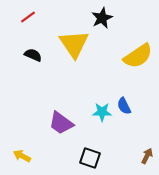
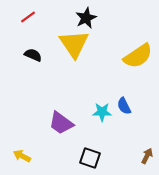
black star: moved 16 px left
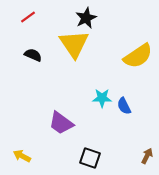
cyan star: moved 14 px up
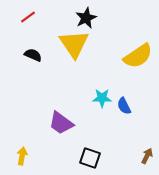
yellow arrow: rotated 72 degrees clockwise
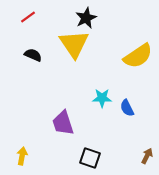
blue semicircle: moved 3 px right, 2 px down
purple trapezoid: moved 2 px right; rotated 36 degrees clockwise
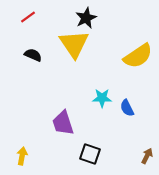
black square: moved 4 px up
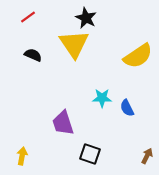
black star: rotated 20 degrees counterclockwise
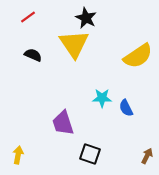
blue semicircle: moved 1 px left
yellow arrow: moved 4 px left, 1 px up
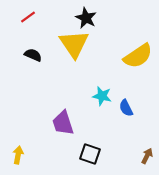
cyan star: moved 2 px up; rotated 12 degrees clockwise
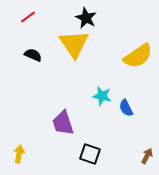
yellow arrow: moved 1 px right, 1 px up
